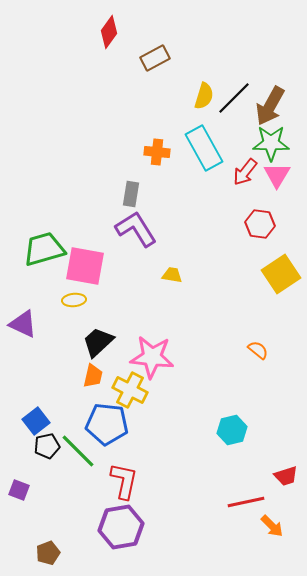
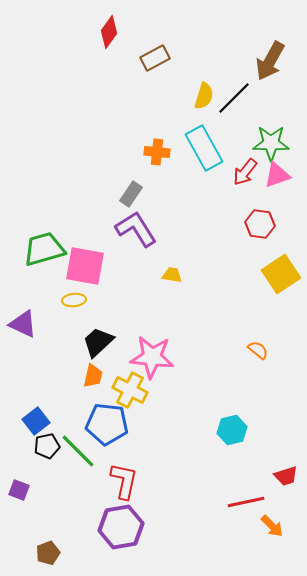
brown arrow: moved 45 px up
pink triangle: rotated 40 degrees clockwise
gray rectangle: rotated 25 degrees clockwise
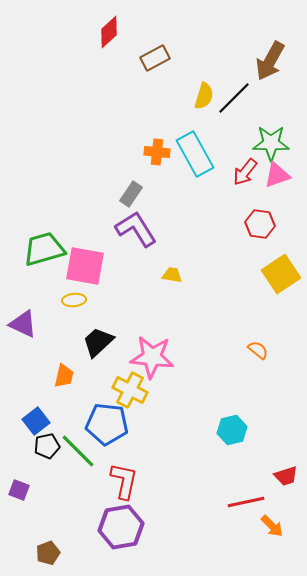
red diamond: rotated 12 degrees clockwise
cyan rectangle: moved 9 px left, 6 px down
orange trapezoid: moved 29 px left
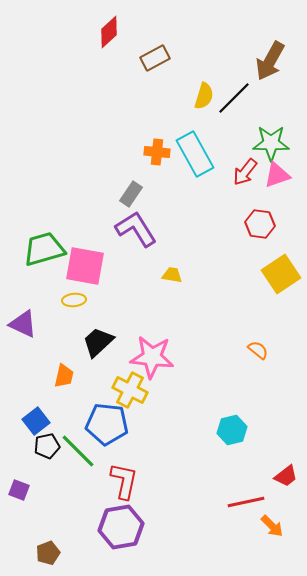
red trapezoid: rotated 20 degrees counterclockwise
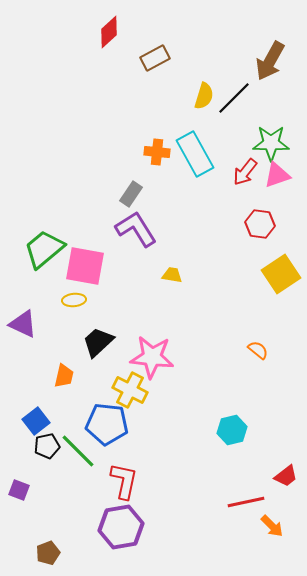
green trapezoid: rotated 24 degrees counterclockwise
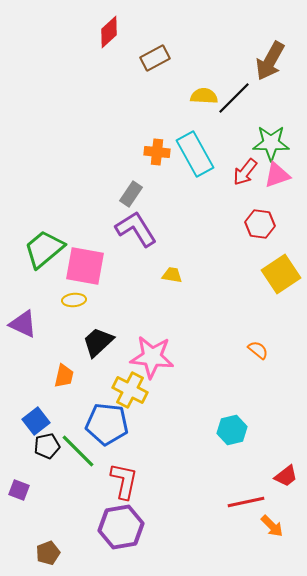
yellow semicircle: rotated 104 degrees counterclockwise
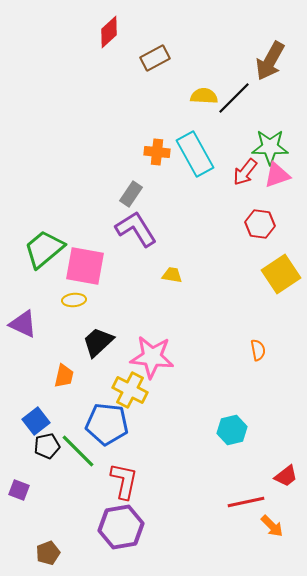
green star: moved 1 px left, 4 px down
orange semicircle: rotated 40 degrees clockwise
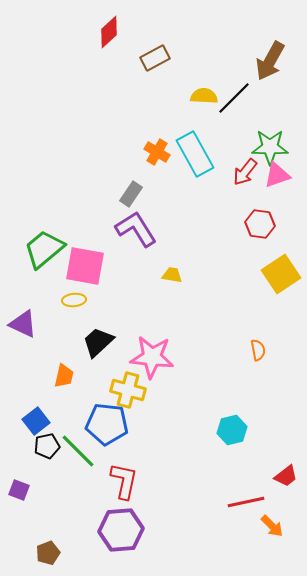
orange cross: rotated 25 degrees clockwise
yellow cross: moved 2 px left; rotated 12 degrees counterclockwise
purple hexagon: moved 3 px down; rotated 6 degrees clockwise
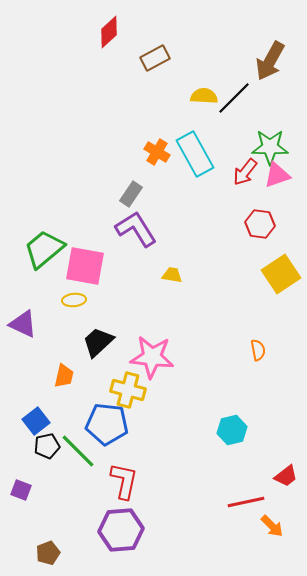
purple square: moved 2 px right
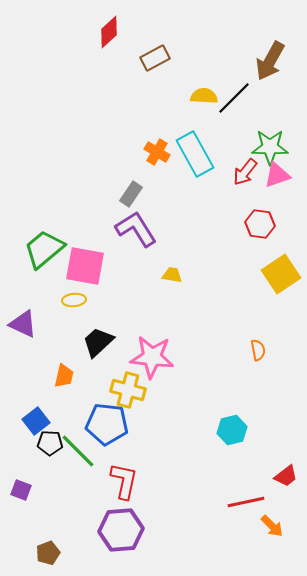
black pentagon: moved 3 px right, 3 px up; rotated 15 degrees clockwise
